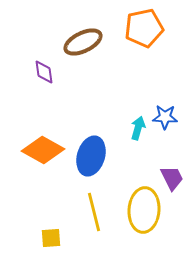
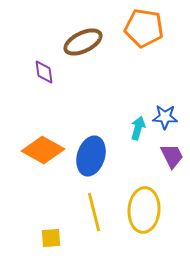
orange pentagon: rotated 21 degrees clockwise
purple trapezoid: moved 22 px up
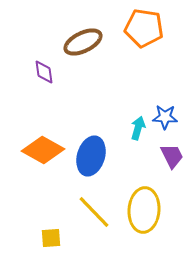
yellow line: rotated 30 degrees counterclockwise
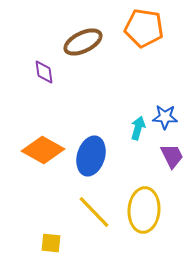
yellow square: moved 5 px down; rotated 10 degrees clockwise
